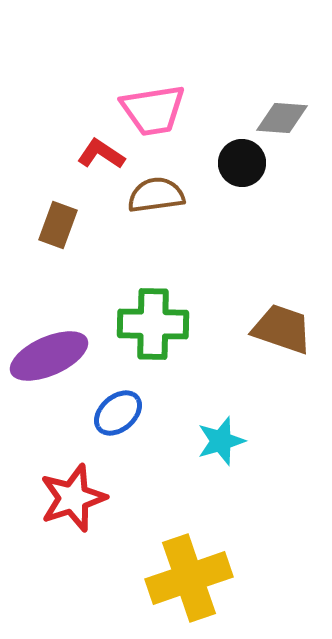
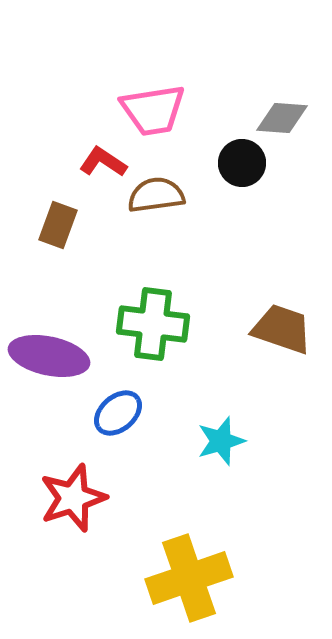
red L-shape: moved 2 px right, 8 px down
green cross: rotated 6 degrees clockwise
purple ellipse: rotated 36 degrees clockwise
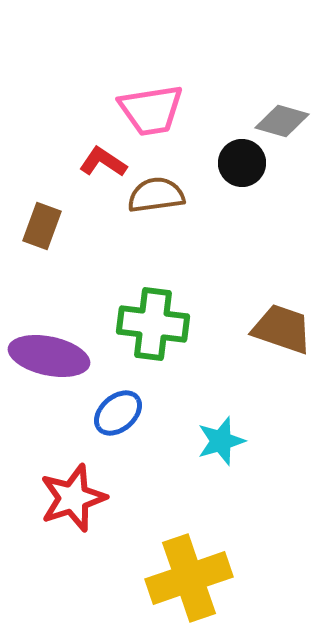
pink trapezoid: moved 2 px left
gray diamond: moved 3 px down; rotated 12 degrees clockwise
brown rectangle: moved 16 px left, 1 px down
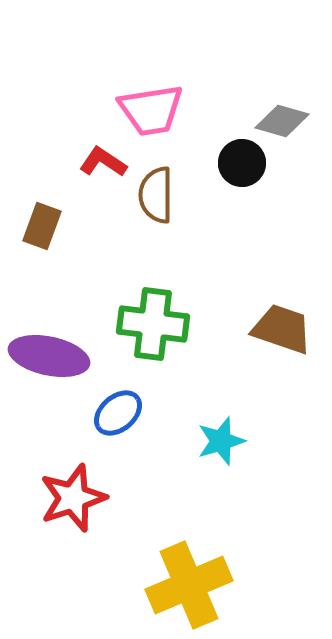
brown semicircle: rotated 82 degrees counterclockwise
yellow cross: moved 7 px down; rotated 4 degrees counterclockwise
